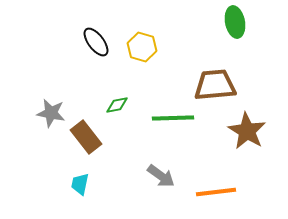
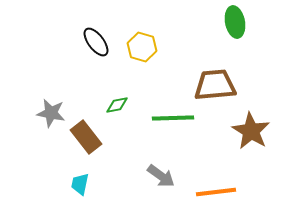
brown star: moved 4 px right
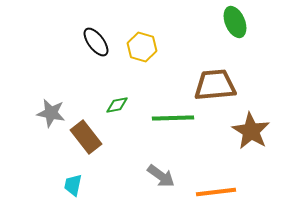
green ellipse: rotated 12 degrees counterclockwise
cyan trapezoid: moved 7 px left, 1 px down
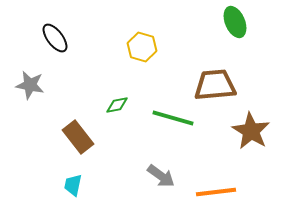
black ellipse: moved 41 px left, 4 px up
gray star: moved 21 px left, 28 px up
green line: rotated 18 degrees clockwise
brown rectangle: moved 8 px left
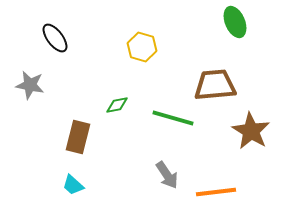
brown rectangle: rotated 52 degrees clockwise
gray arrow: moved 6 px right, 1 px up; rotated 20 degrees clockwise
cyan trapezoid: rotated 60 degrees counterclockwise
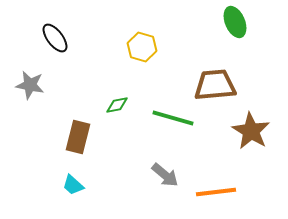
gray arrow: moved 2 px left; rotated 16 degrees counterclockwise
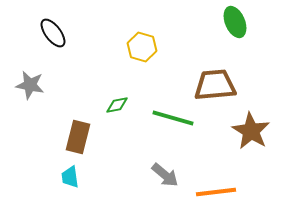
black ellipse: moved 2 px left, 5 px up
cyan trapezoid: moved 3 px left, 8 px up; rotated 40 degrees clockwise
